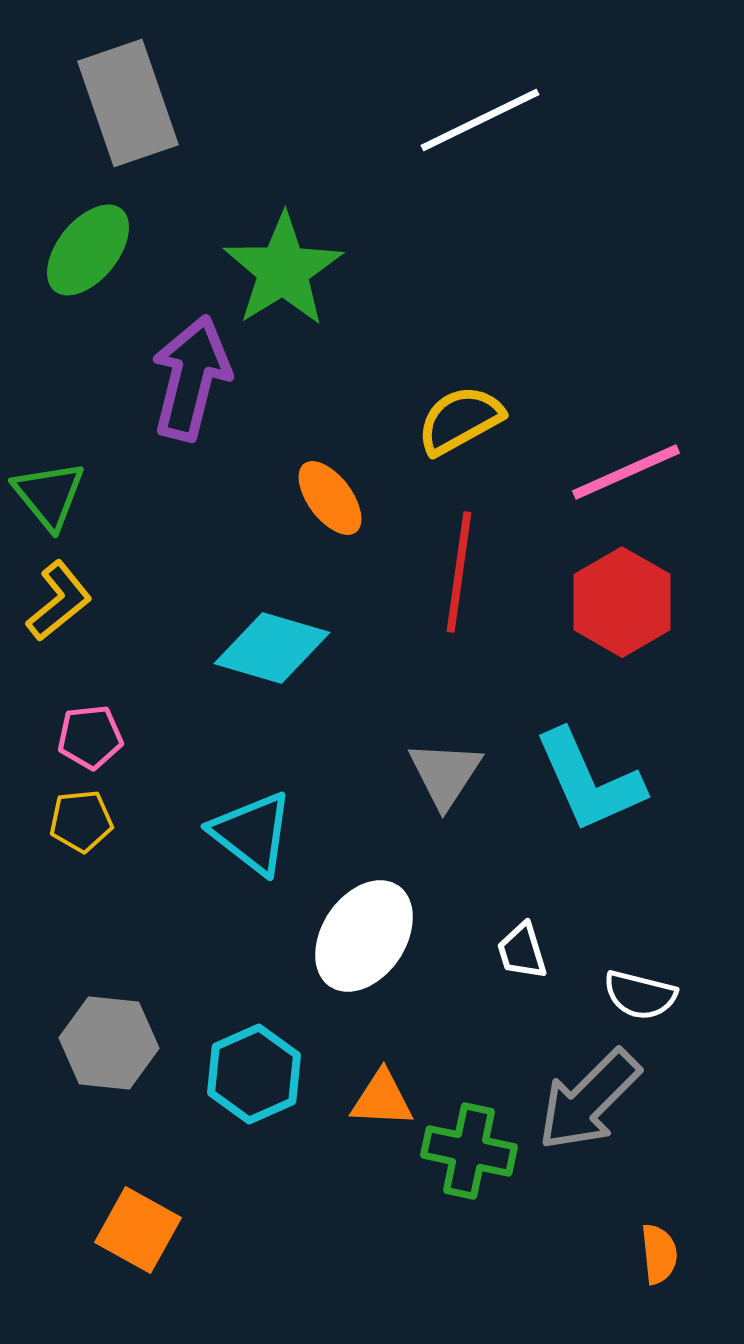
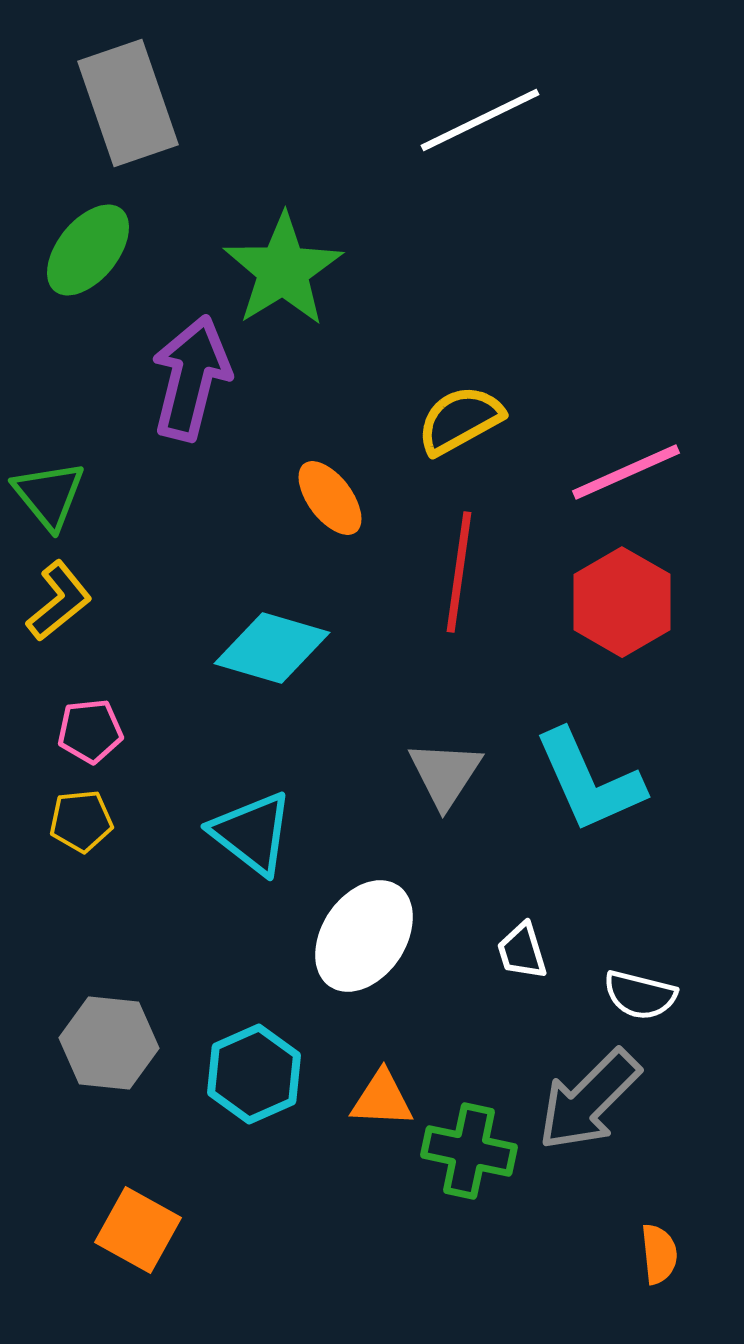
pink pentagon: moved 6 px up
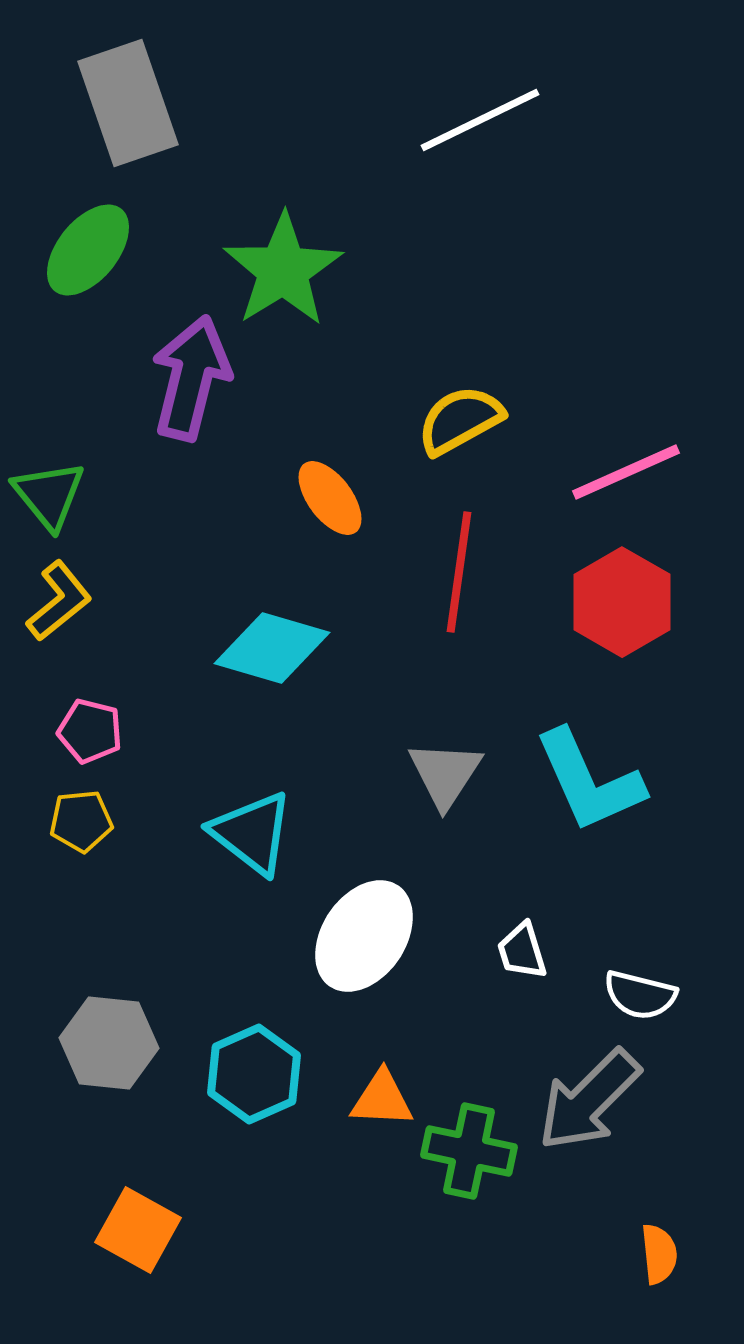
pink pentagon: rotated 20 degrees clockwise
